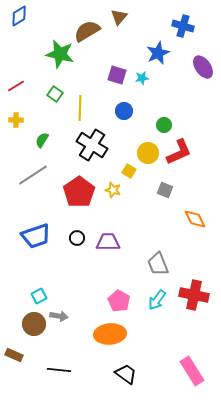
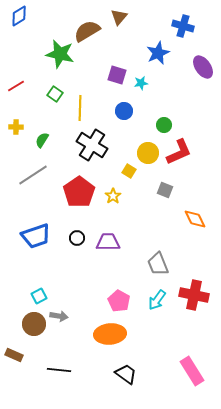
cyan star: moved 1 px left, 5 px down
yellow cross: moved 7 px down
yellow star: moved 6 px down; rotated 21 degrees clockwise
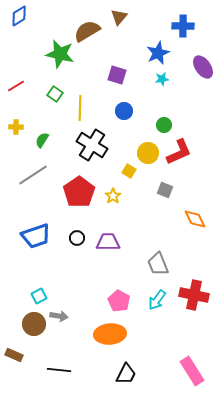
blue cross: rotated 15 degrees counterclockwise
cyan star: moved 21 px right, 4 px up
black trapezoid: rotated 80 degrees clockwise
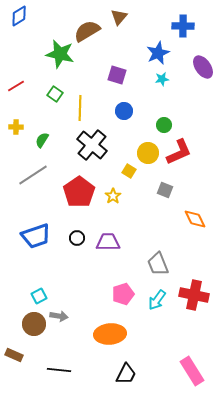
black cross: rotated 8 degrees clockwise
pink pentagon: moved 4 px right, 7 px up; rotated 25 degrees clockwise
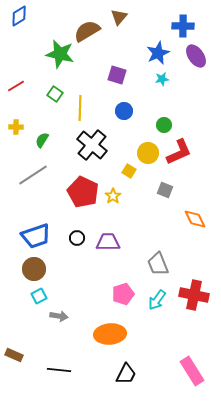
purple ellipse: moved 7 px left, 11 px up
red pentagon: moved 4 px right; rotated 12 degrees counterclockwise
brown circle: moved 55 px up
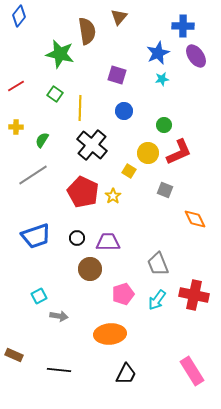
blue diamond: rotated 20 degrees counterclockwise
brown semicircle: rotated 112 degrees clockwise
brown circle: moved 56 px right
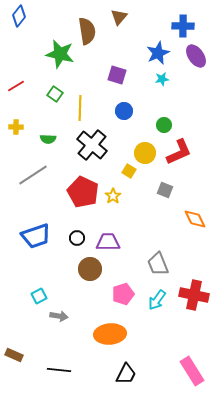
green semicircle: moved 6 px right, 1 px up; rotated 119 degrees counterclockwise
yellow circle: moved 3 px left
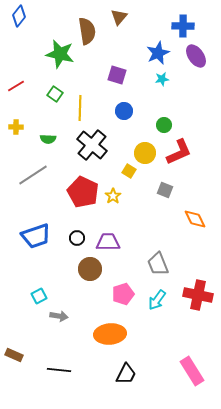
red cross: moved 4 px right
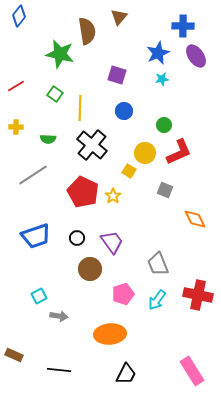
purple trapezoid: moved 4 px right; rotated 55 degrees clockwise
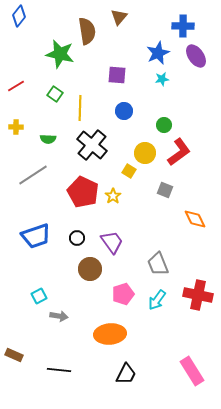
purple square: rotated 12 degrees counterclockwise
red L-shape: rotated 12 degrees counterclockwise
